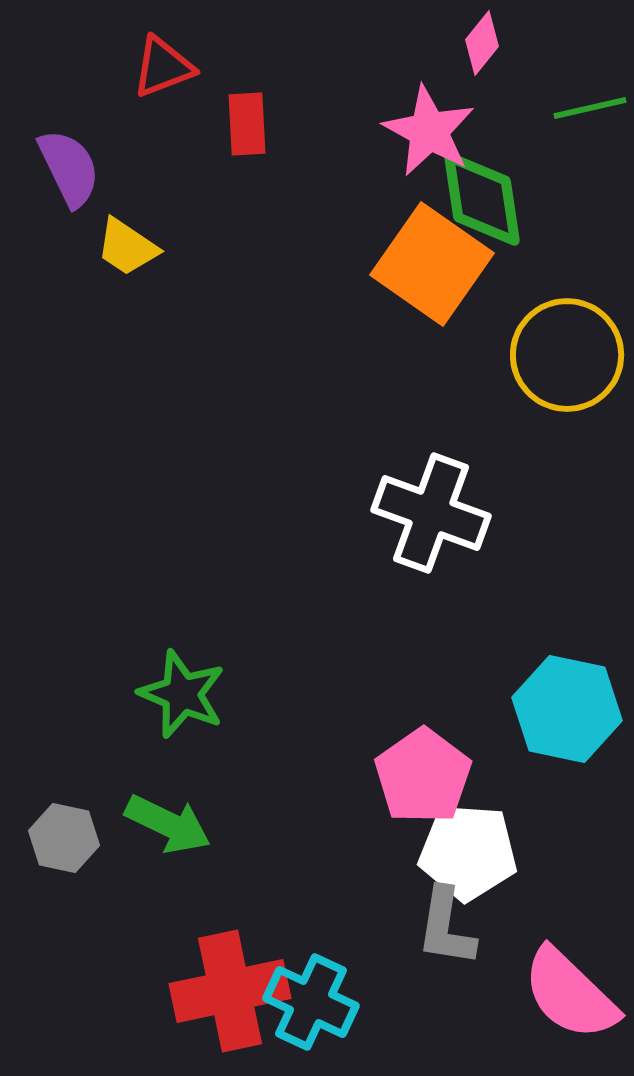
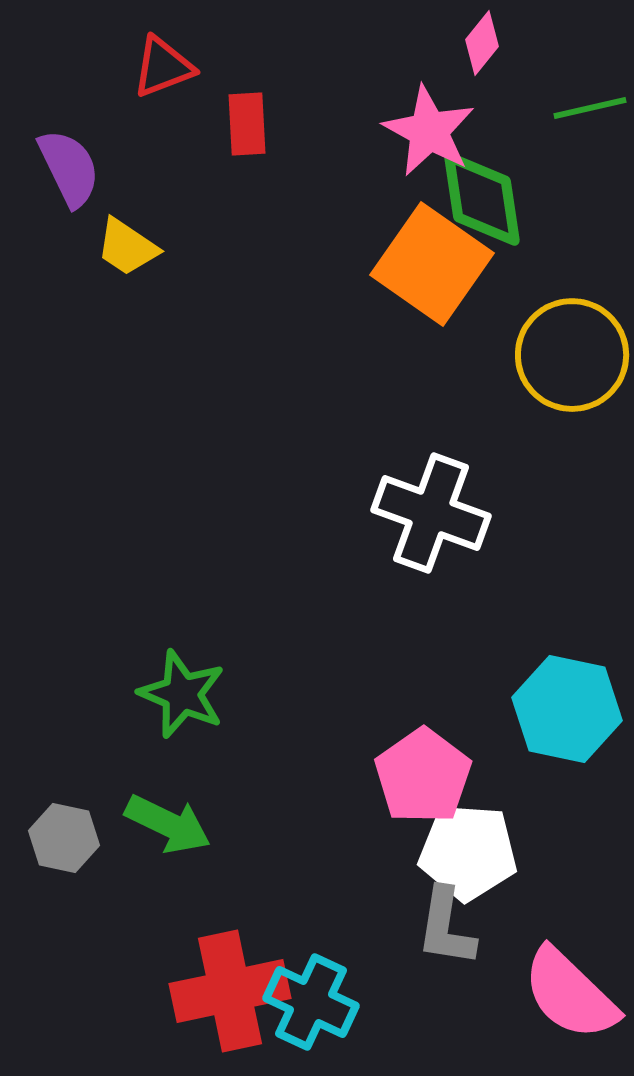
yellow circle: moved 5 px right
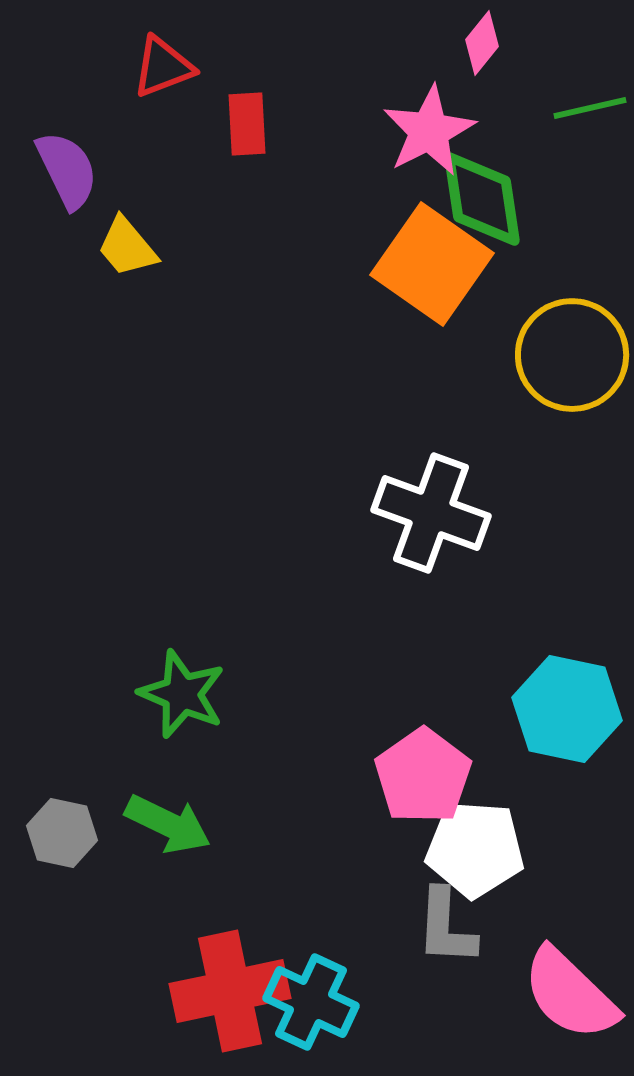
pink star: rotated 16 degrees clockwise
purple semicircle: moved 2 px left, 2 px down
yellow trapezoid: rotated 16 degrees clockwise
gray hexagon: moved 2 px left, 5 px up
white pentagon: moved 7 px right, 3 px up
gray L-shape: rotated 6 degrees counterclockwise
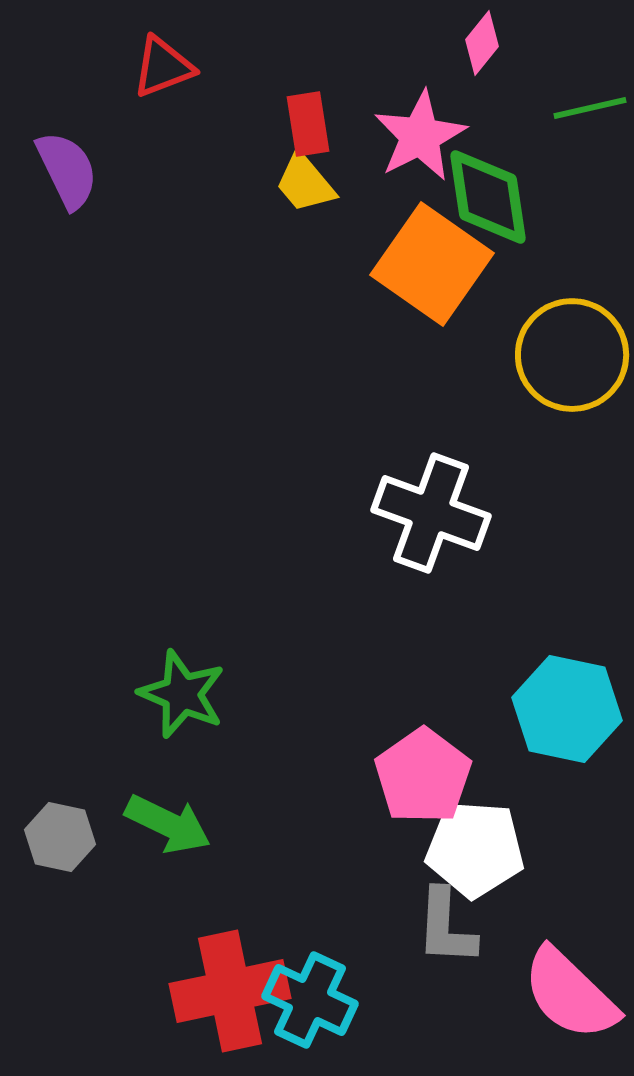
red rectangle: moved 61 px right; rotated 6 degrees counterclockwise
pink star: moved 9 px left, 5 px down
green diamond: moved 6 px right, 2 px up
yellow trapezoid: moved 178 px right, 64 px up
gray hexagon: moved 2 px left, 4 px down
cyan cross: moved 1 px left, 2 px up
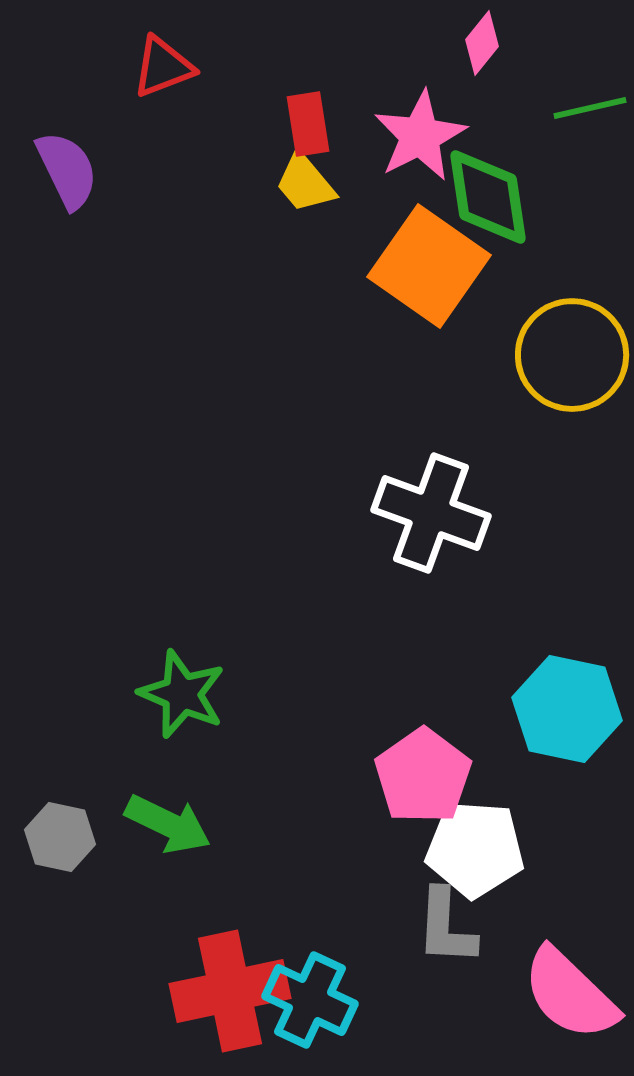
orange square: moved 3 px left, 2 px down
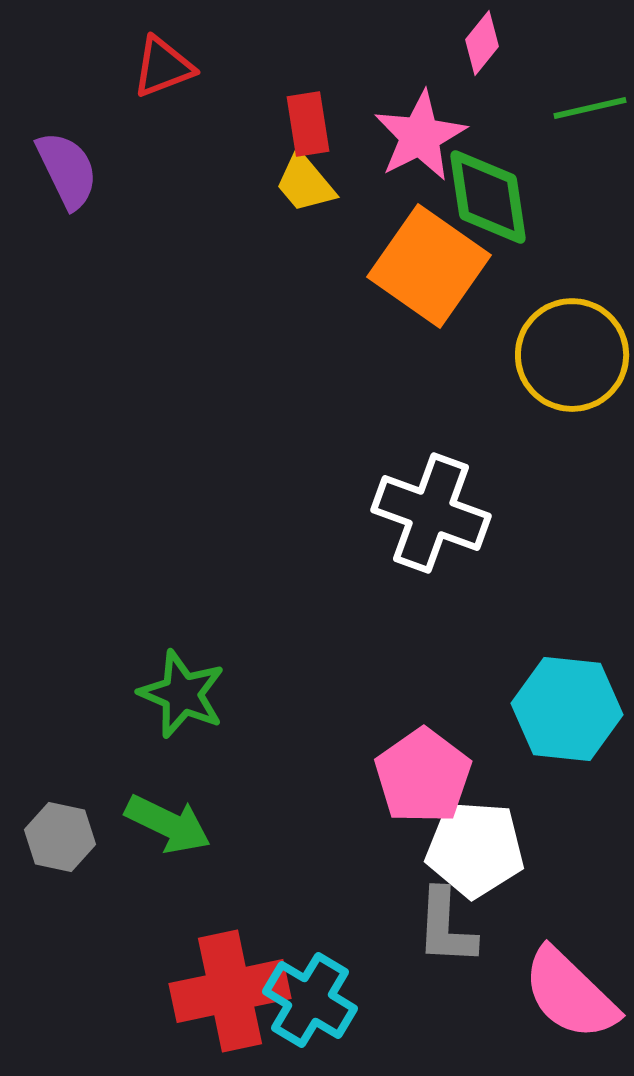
cyan hexagon: rotated 6 degrees counterclockwise
cyan cross: rotated 6 degrees clockwise
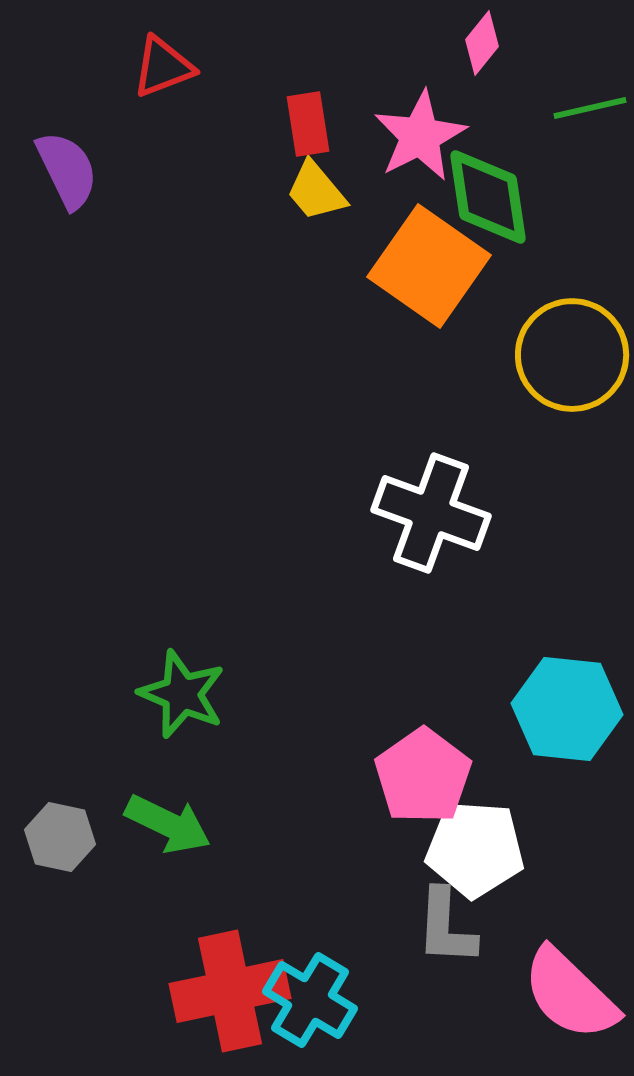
yellow trapezoid: moved 11 px right, 8 px down
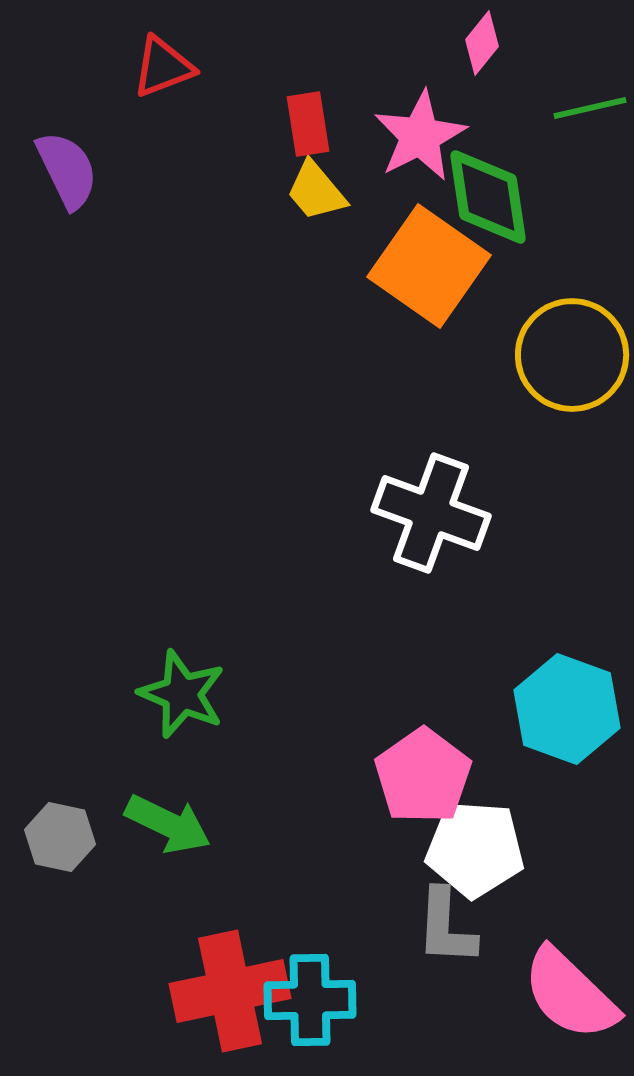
cyan hexagon: rotated 14 degrees clockwise
cyan cross: rotated 32 degrees counterclockwise
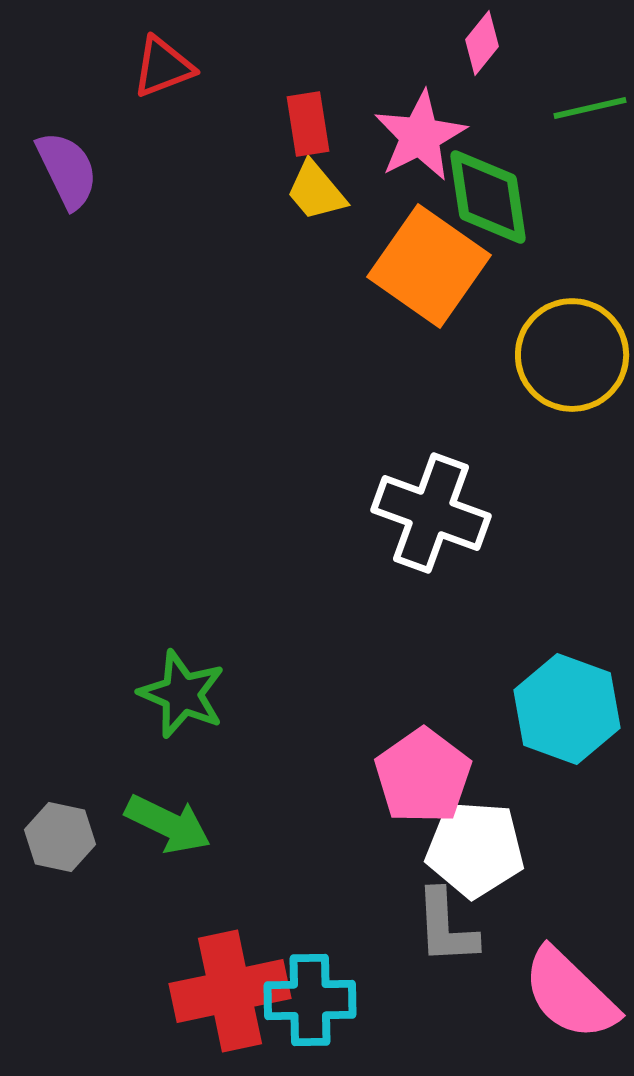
gray L-shape: rotated 6 degrees counterclockwise
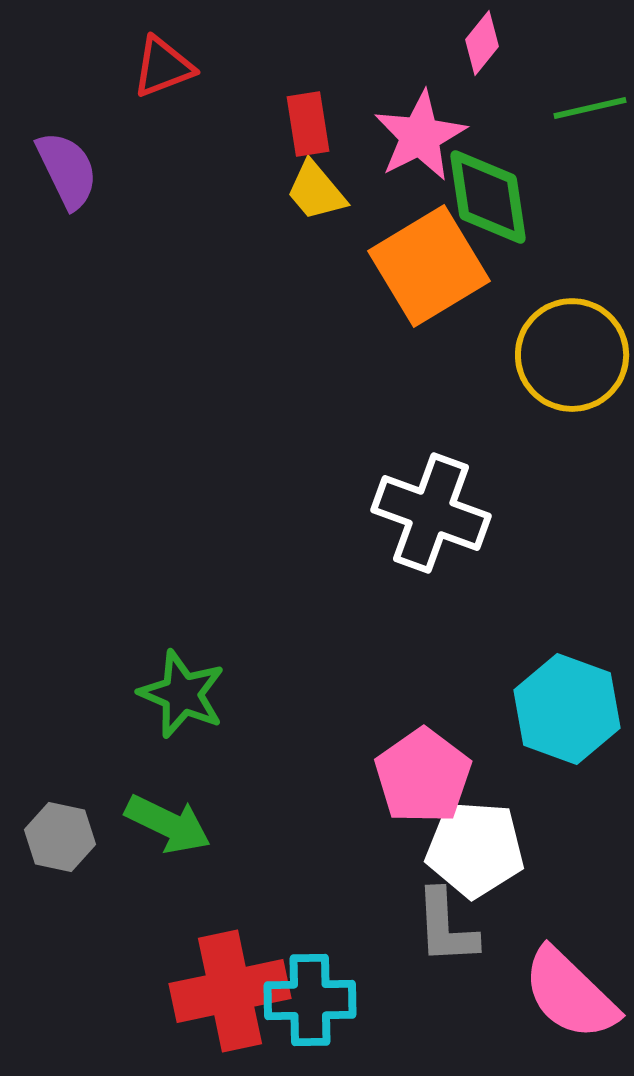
orange square: rotated 24 degrees clockwise
